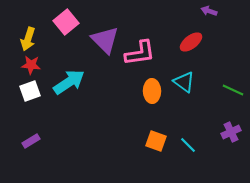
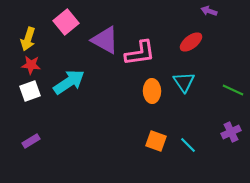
purple triangle: rotated 16 degrees counterclockwise
cyan triangle: rotated 20 degrees clockwise
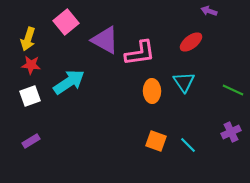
white square: moved 5 px down
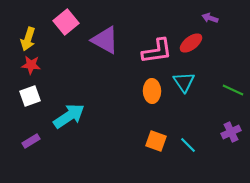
purple arrow: moved 1 px right, 7 px down
red ellipse: moved 1 px down
pink L-shape: moved 17 px right, 2 px up
cyan arrow: moved 34 px down
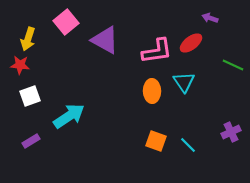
red star: moved 11 px left
green line: moved 25 px up
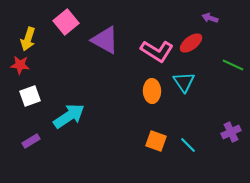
pink L-shape: rotated 40 degrees clockwise
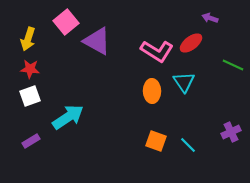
purple triangle: moved 8 px left, 1 px down
red star: moved 10 px right, 4 px down
cyan arrow: moved 1 px left, 1 px down
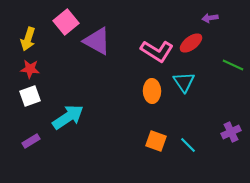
purple arrow: rotated 28 degrees counterclockwise
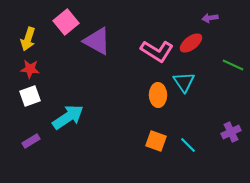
orange ellipse: moved 6 px right, 4 px down
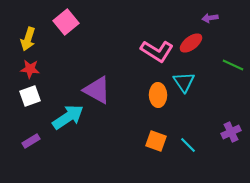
purple triangle: moved 49 px down
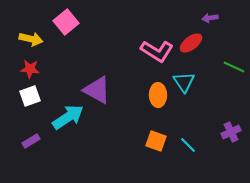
yellow arrow: moved 3 px right; rotated 95 degrees counterclockwise
green line: moved 1 px right, 2 px down
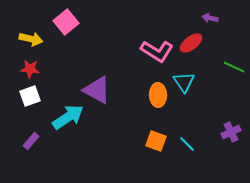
purple arrow: rotated 21 degrees clockwise
purple rectangle: rotated 18 degrees counterclockwise
cyan line: moved 1 px left, 1 px up
